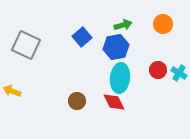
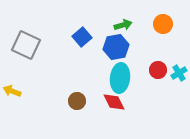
cyan cross: rotated 28 degrees clockwise
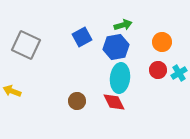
orange circle: moved 1 px left, 18 px down
blue square: rotated 12 degrees clockwise
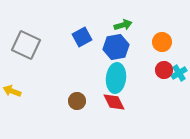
red circle: moved 6 px right
cyan ellipse: moved 4 px left
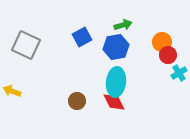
red circle: moved 4 px right, 15 px up
cyan ellipse: moved 4 px down
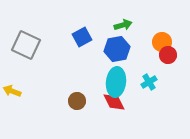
blue hexagon: moved 1 px right, 2 px down
cyan cross: moved 30 px left, 9 px down
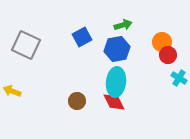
cyan cross: moved 30 px right, 4 px up; rotated 28 degrees counterclockwise
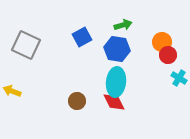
blue hexagon: rotated 20 degrees clockwise
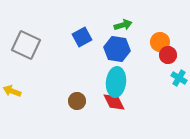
orange circle: moved 2 px left
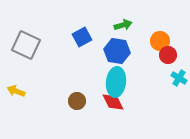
orange circle: moved 1 px up
blue hexagon: moved 2 px down
yellow arrow: moved 4 px right
red diamond: moved 1 px left
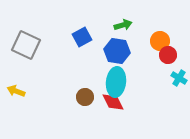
brown circle: moved 8 px right, 4 px up
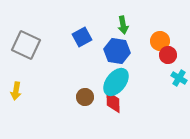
green arrow: rotated 96 degrees clockwise
cyan ellipse: rotated 32 degrees clockwise
yellow arrow: rotated 102 degrees counterclockwise
red diamond: rotated 25 degrees clockwise
